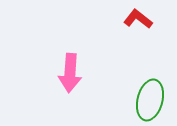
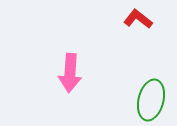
green ellipse: moved 1 px right
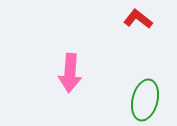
green ellipse: moved 6 px left
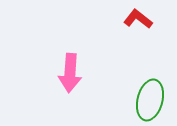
green ellipse: moved 5 px right
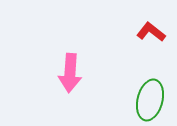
red L-shape: moved 13 px right, 13 px down
